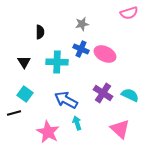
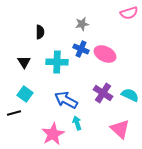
pink star: moved 5 px right, 2 px down; rotated 15 degrees clockwise
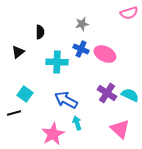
black triangle: moved 6 px left, 10 px up; rotated 24 degrees clockwise
purple cross: moved 4 px right
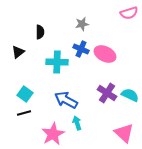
black line: moved 10 px right
pink triangle: moved 4 px right, 4 px down
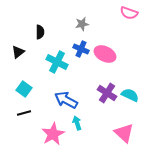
pink semicircle: rotated 36 degrees clockwise
cyan cross: rotated 25 degrees clockwise
cyan square: moved 1 px left, 5 px up
